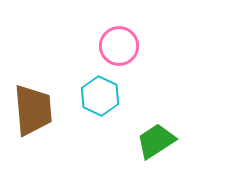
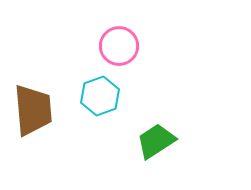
cyan hexagon: rotated 15 degrees clockwise
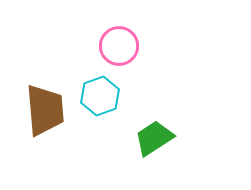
brown trapezoid: moved 12 px right
green trapezoid: moved 2 px left, 3 px up
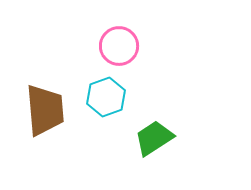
cyan hexagon: moved 6 px right, 1 px down
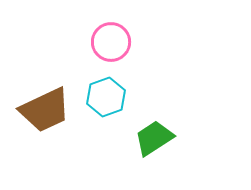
pink circle: moved 8 px left, 4 px up
brown trapezoid: rotated 70 degrees clockwise
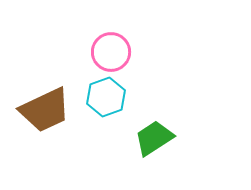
pink circle: moved 10 px down
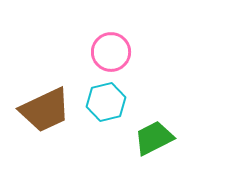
cyan hexagon: moved 5 px down; rotated 6 degrees clockwise
green trapezoid: rotated 6 degrees clockwise
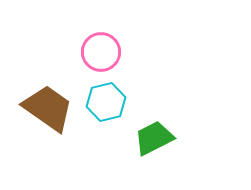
pink circle: moved 10 px left
brown trapezoid: moved 3 px right, 2 px up; rotated 120 degrees counterclockwise
